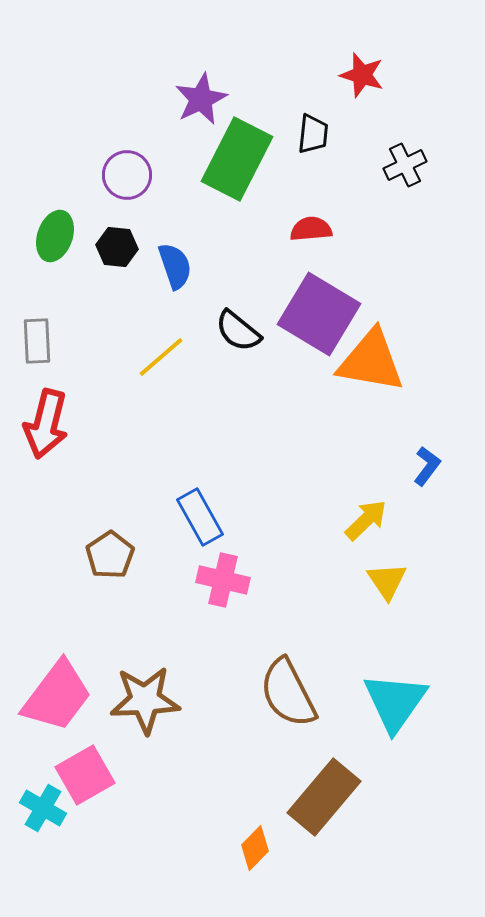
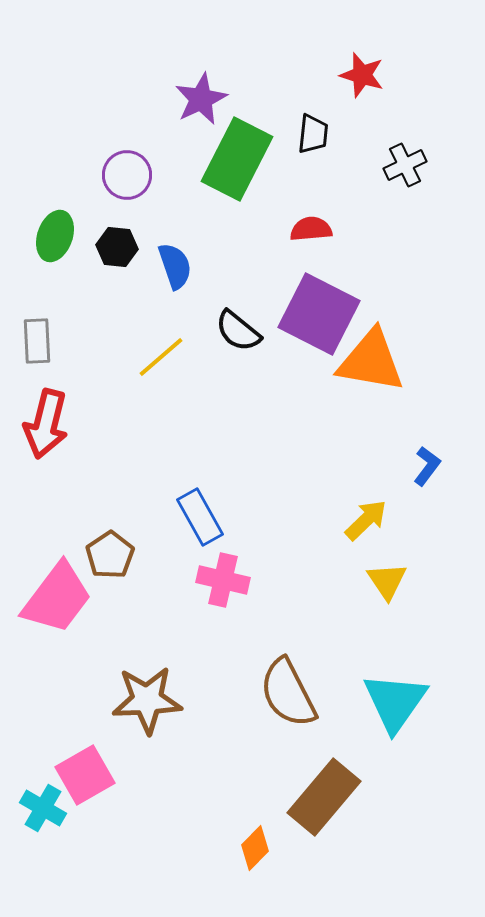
purple square: rotated 4 degrees counterclockwise
pink trapezoid: moved 98 px up
brown star: moved 2 px right
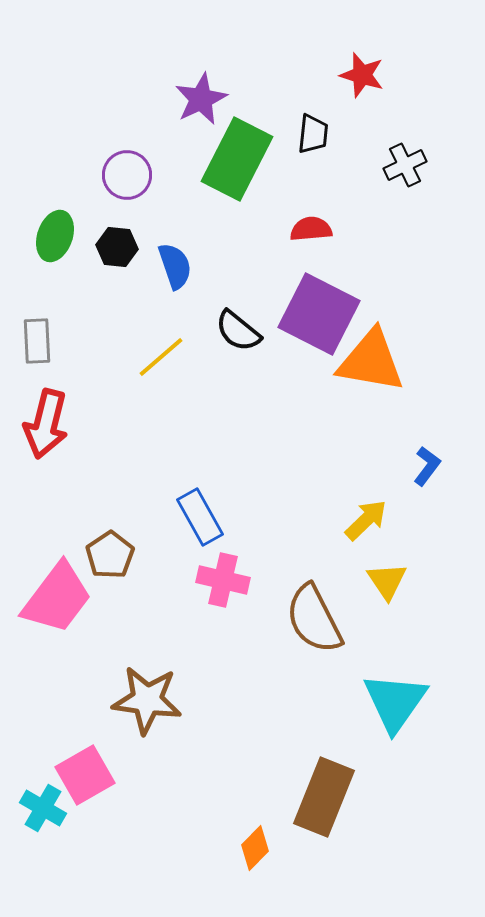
brown semicircle: moved 26 px right, 74 px up
brown star: rotated 10 degrees clockwise
brown rectangle: rotated 18 degrees counterclockwise
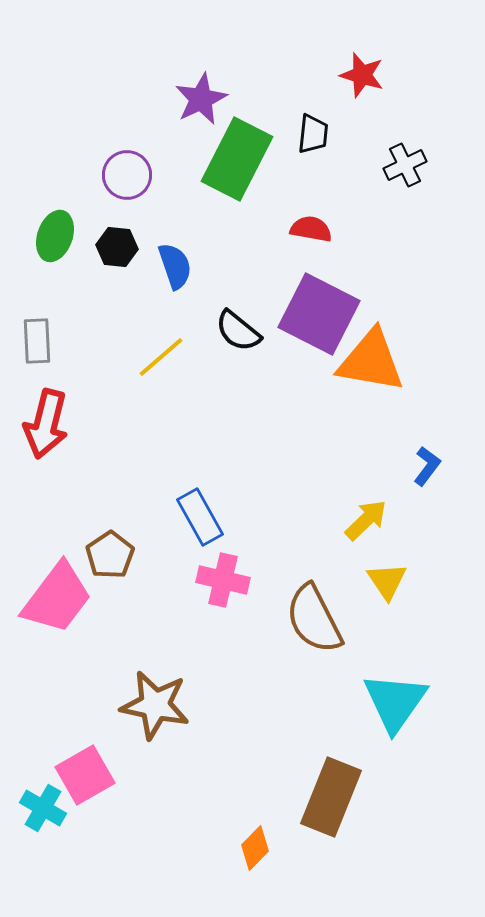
red semicircle: rotated 15 degrees clockwise
brown star: moved 8 px right, 5 px down; rotated 4 degrees clockwise
brown rectangle: moved 7 px right
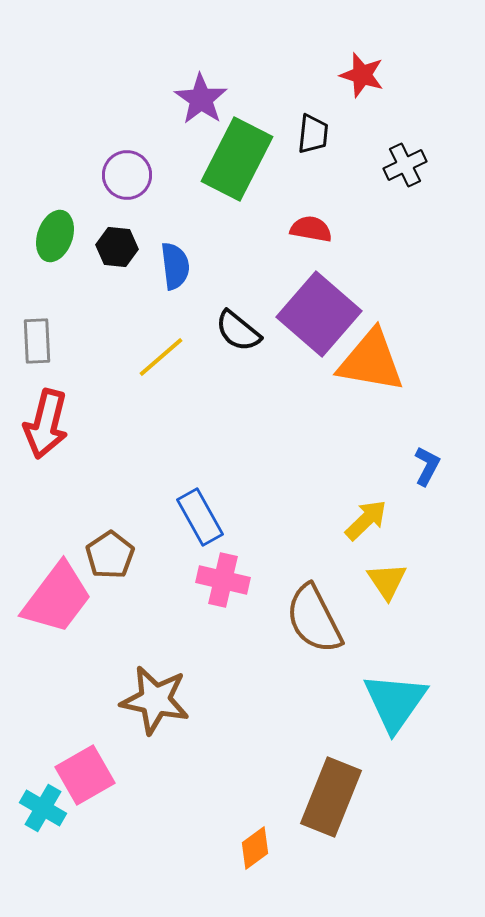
purple star: rotated 12 degrees counterclockwise
blue semicircle: rotated 12 degrees clockwise
purple square: rotated 14 degrees clockwise
blue L-shape: rotated 9 degrees counterclockwise
brown star: moved 5 px up
orange diamond: rotated 9 degrees clockwise
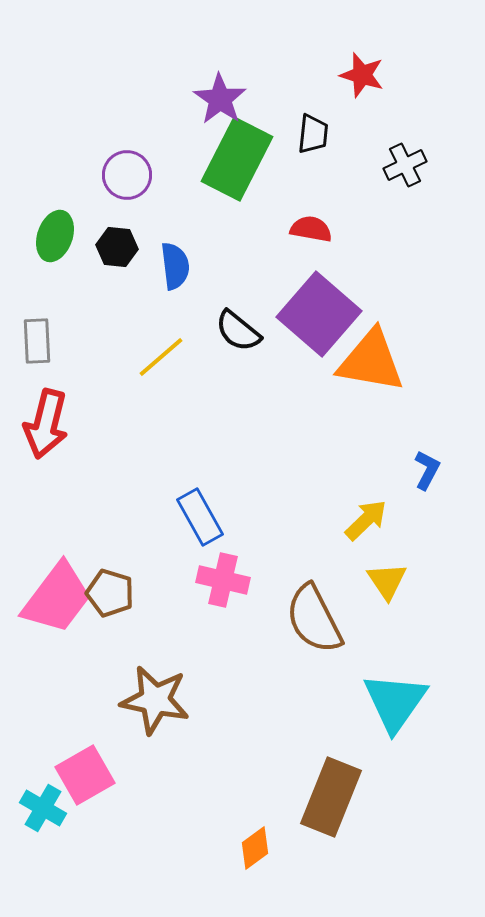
purple star: moved 19 px right
blue L-shape: moved 4 px down
brown pentagon: moved 38 px down; rotated 21 degrees counterclockwise
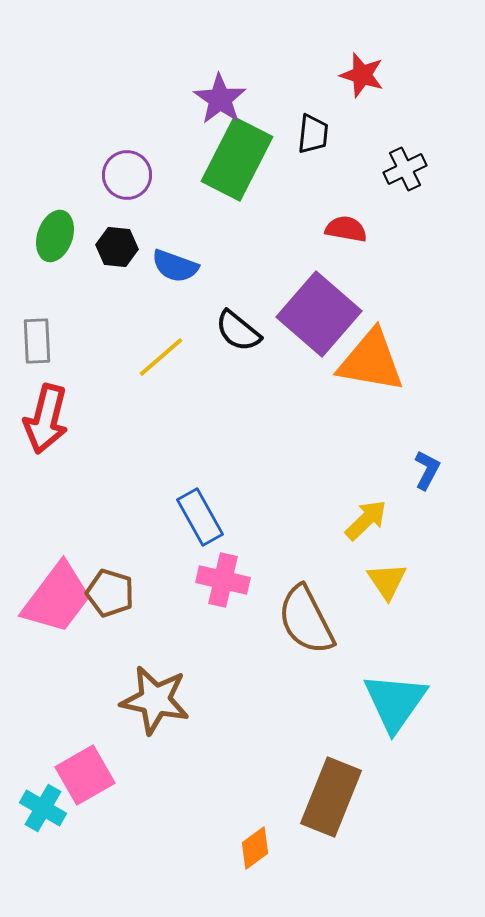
black cross: moved 4 px down
red semicircle: moved 35 px right
blue semicircle: rotated 117 degrees clockwise
red arrow: moved 5 px up
brown semicircle: moved 8 px left, 1 px down
